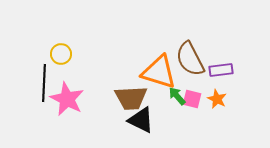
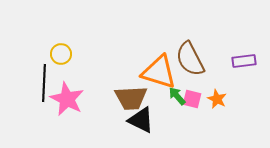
purple rectangle: moved 23 px right, 9 px up
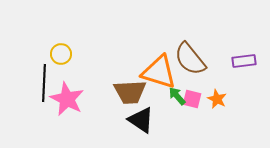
brown semicircle: rotated 12 degrees counterclockwise
brown trapezoid: moved 1 px left, 6 px up
black triangle: rotated 8 degrees clockwise
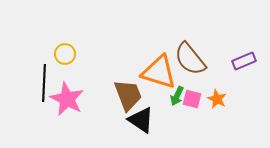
yellow circle: moved 4 px right
purple rectangle: rotated 15 degrees counterclockwise
brown trapezoid: moved 2 px left, 3 px down; rotated 108 degrees counterclockwise
green arrow: rotated 114 degrees counterclockwise
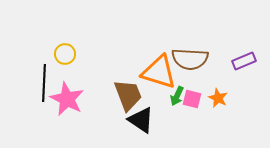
brown semicircle: rotated 48 degrees counterclockwise
orange star: moved 1 px right, 1 px up
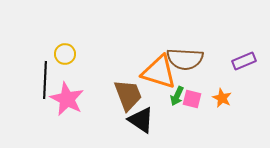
brown semicircle: moved 5 px left
black line: moved 1 px right, 3 px up
orange star: moved 4 px right
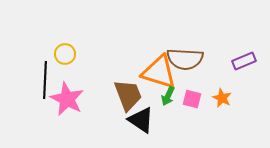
green arrow: moved 9 px left
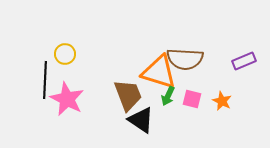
orange star: moved 3 px down
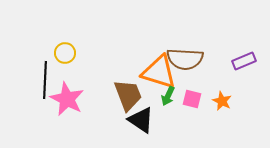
yellow circle: moved 1 px up
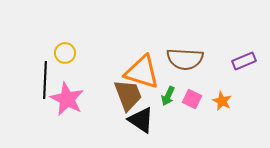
orange triangle: moved 17 px left
pink square: rotated 12 degrees clockwise
